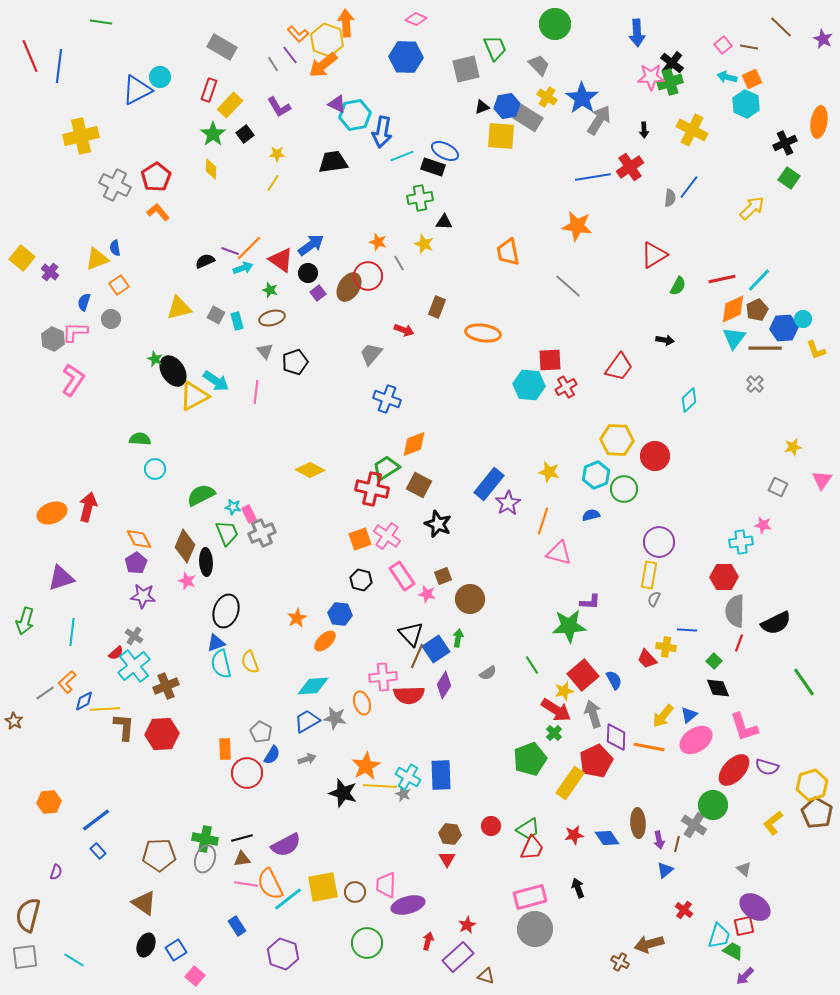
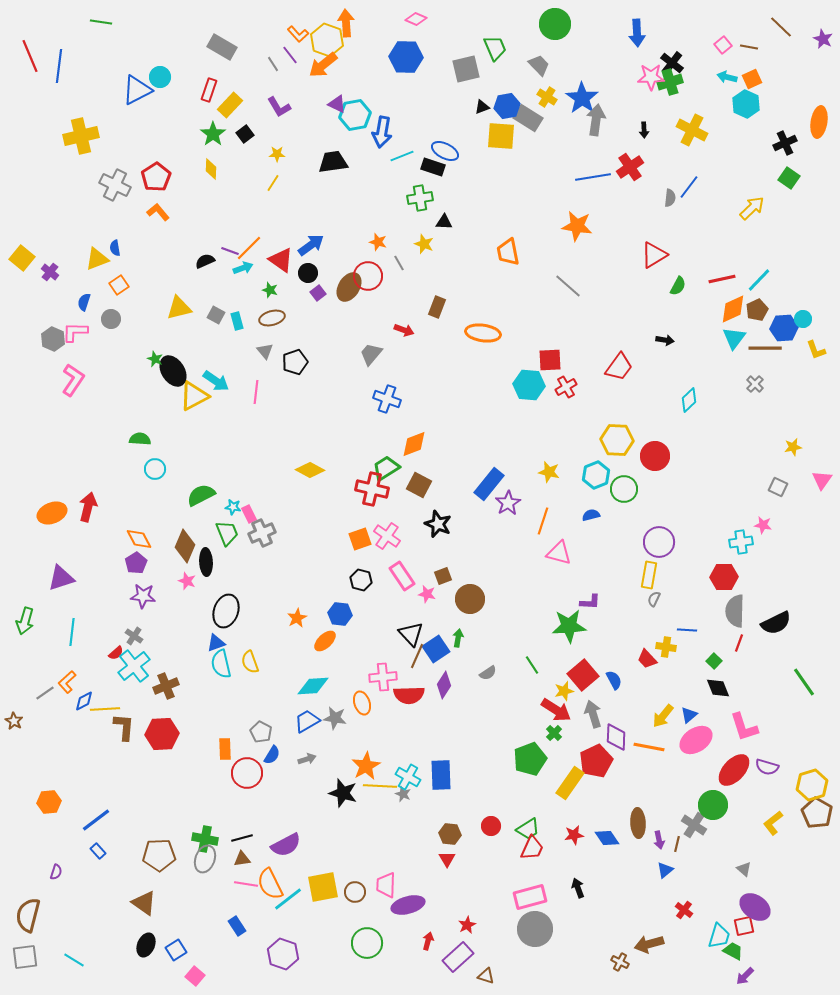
gray arrow at (599, 120): moved 3 px left; rotated 24 degrees counterclockwise
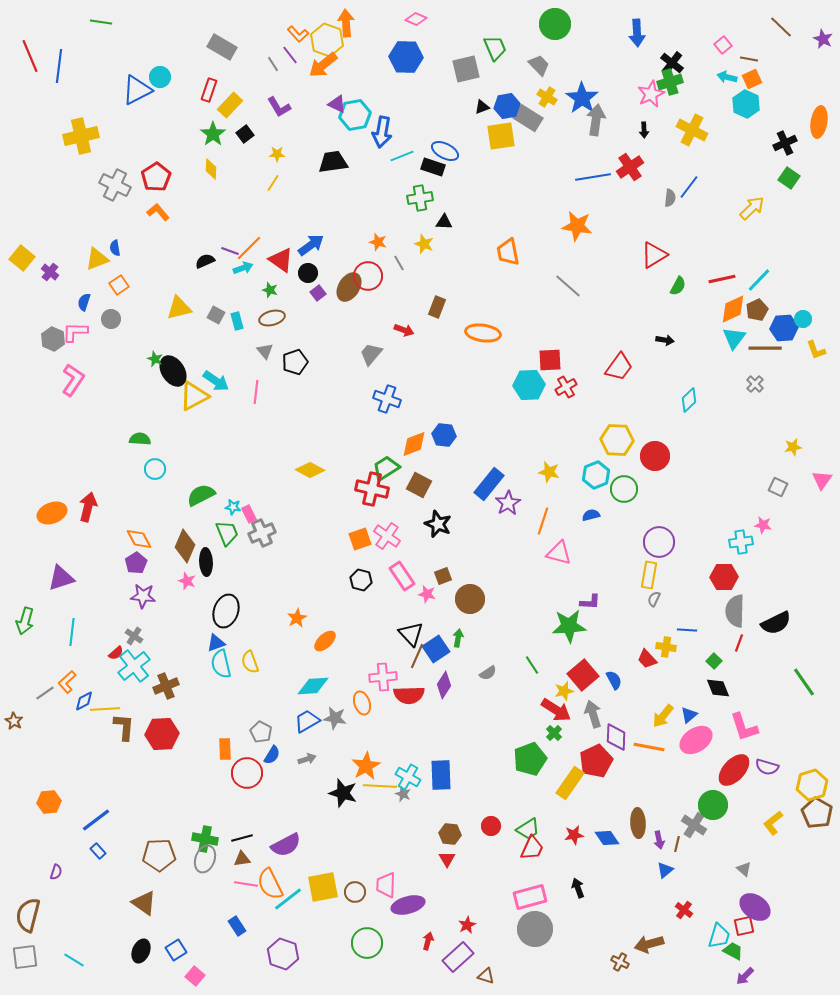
brown line at (749, 47): moved 12 px down
pink star at (651, 77): moved 17 px down; rotated 24 degrees counterclockwise
yellow square at (501, 136): rotated 12 degrees counterclockwise
cyan hexagon at (529, 385): rotated 8 degrees counterclockwise
blue hexagon at (340, 614): moved 104 px right, 179 px up
black ellipse at (146, 945): moved 5 px left, 6 px down
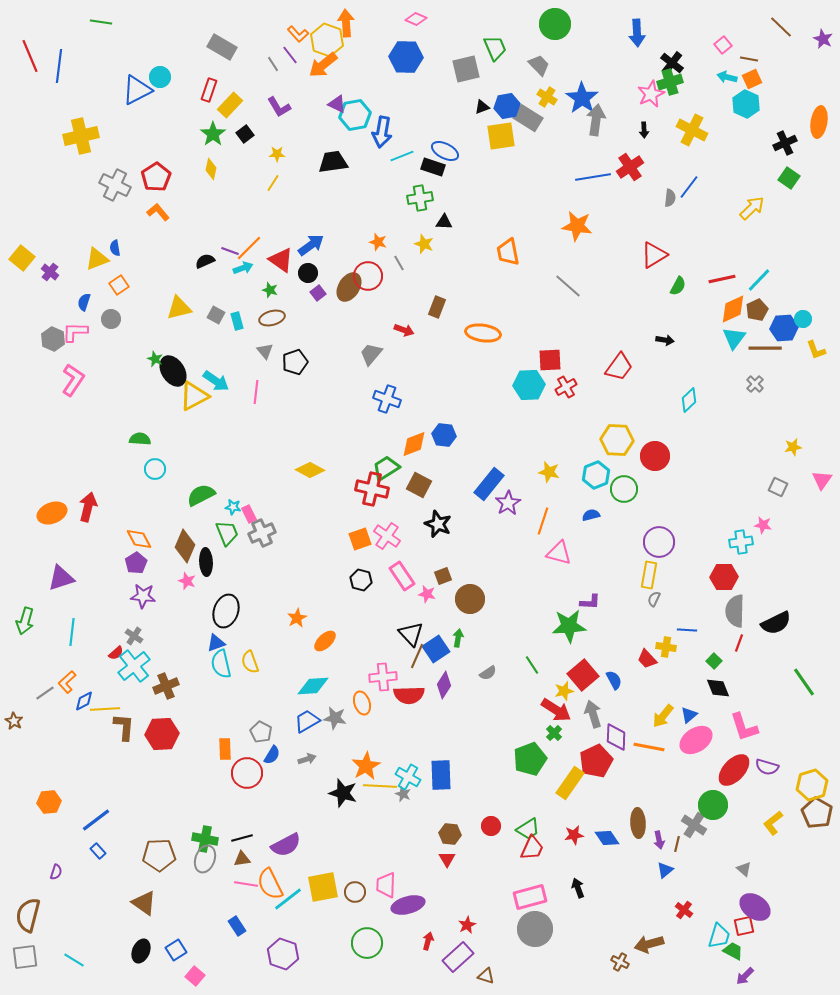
yellow diamond at (211, 169): rotated 10 degrees clockwise
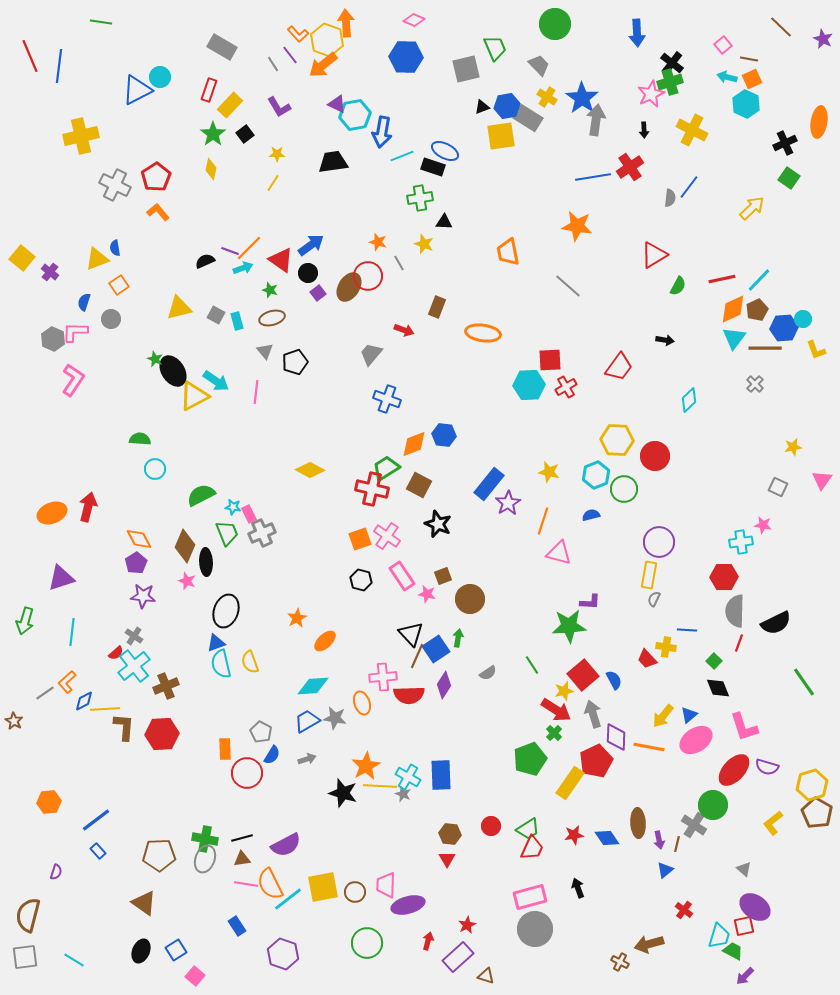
pink diamond at (416, 19): moved 2 px left, 1 px down
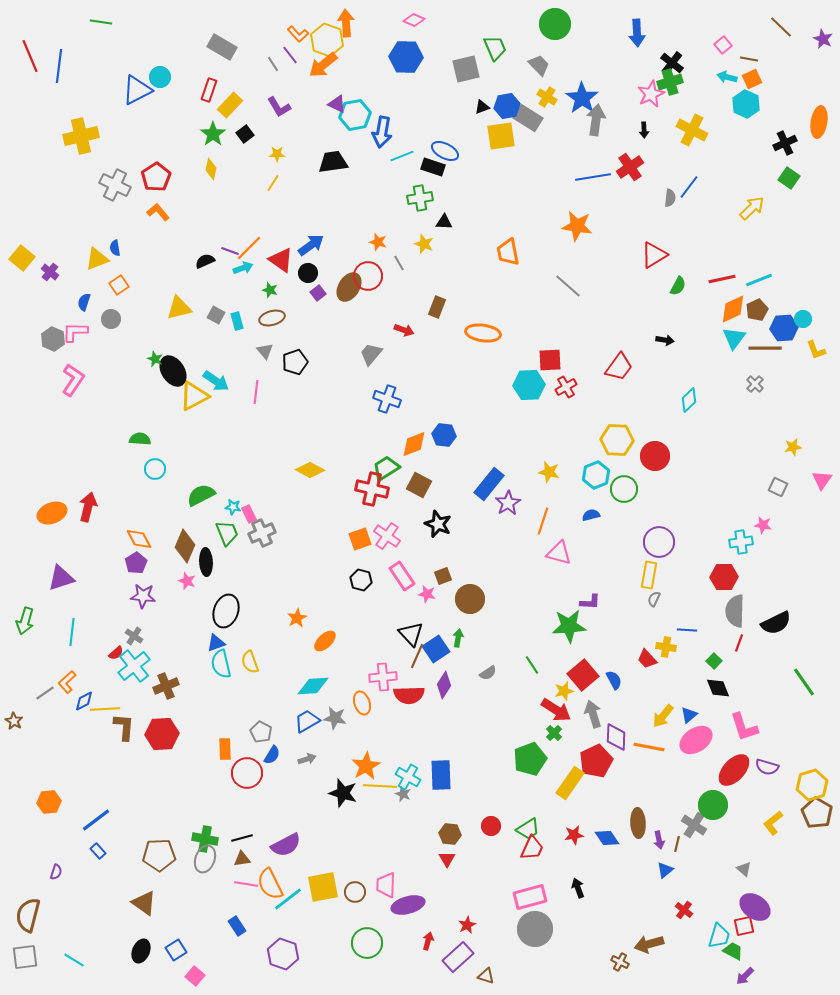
cyan line at (759, 280): rotated 24 degrees clockwise
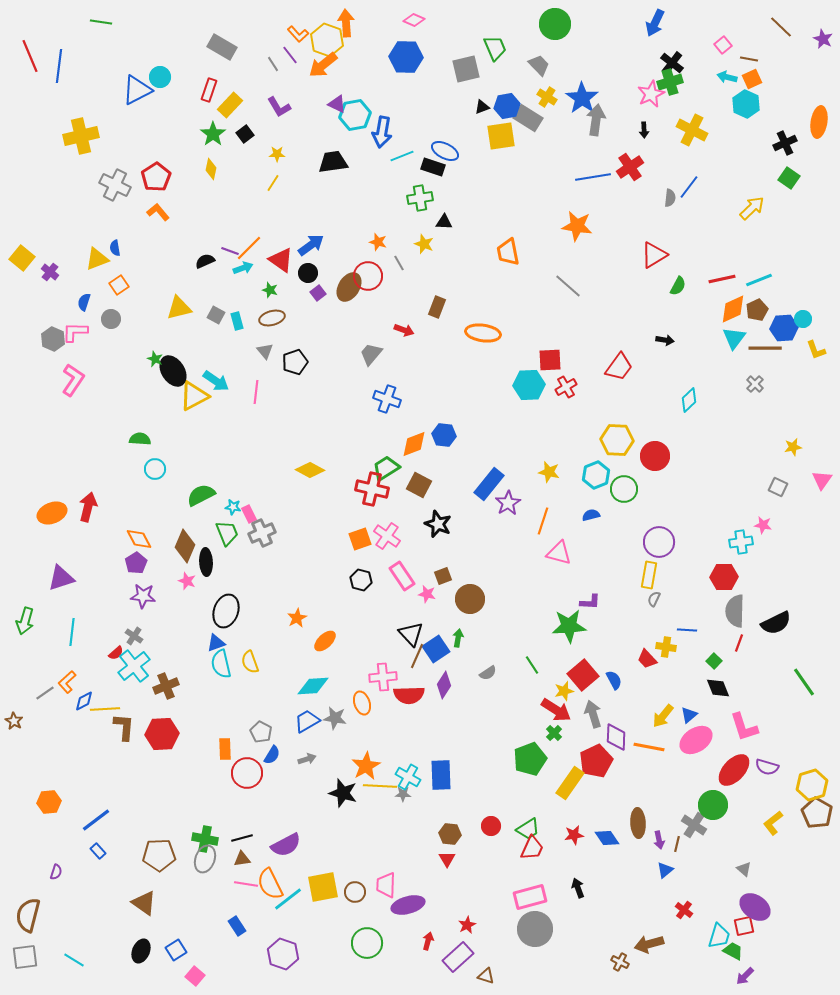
blue arrow at (637, 33): moved 18 px right, 10 px up; rotated 28 degrees clockwise
gray star at (403, 794): rotated 21 degrees counterclockwise
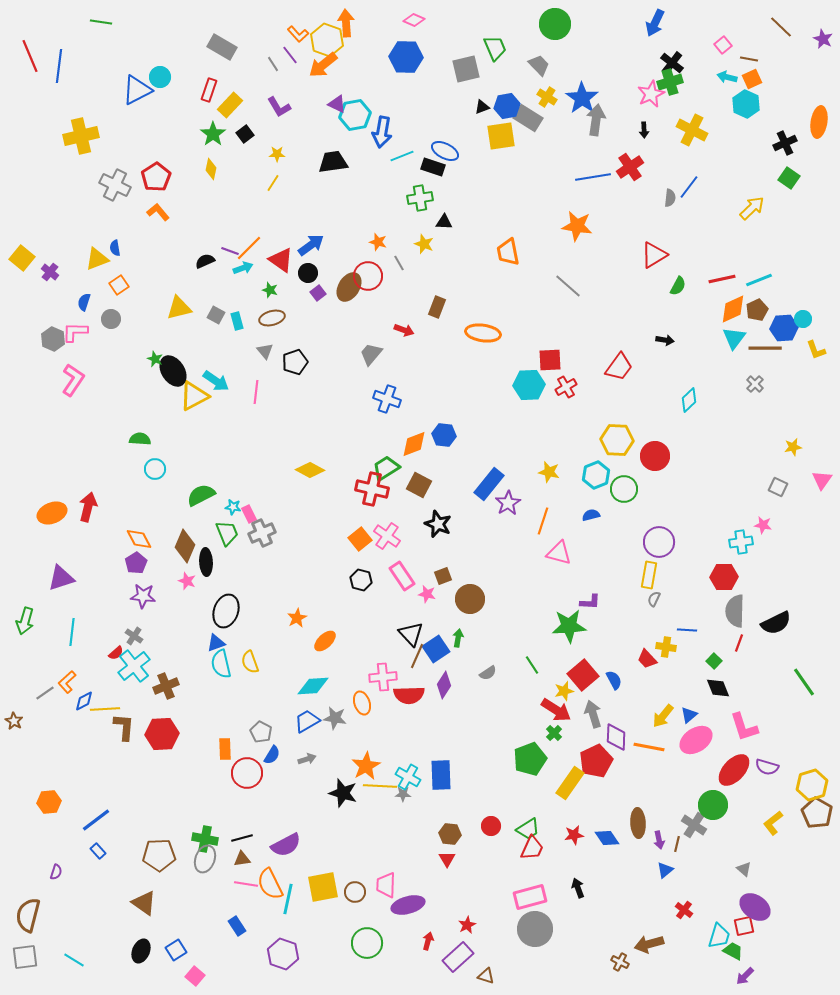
orange square at (360, 539): rotated 20 degrees counterclockwise
cyan line at (288, 899): rotated 40 degrees counterclockwise
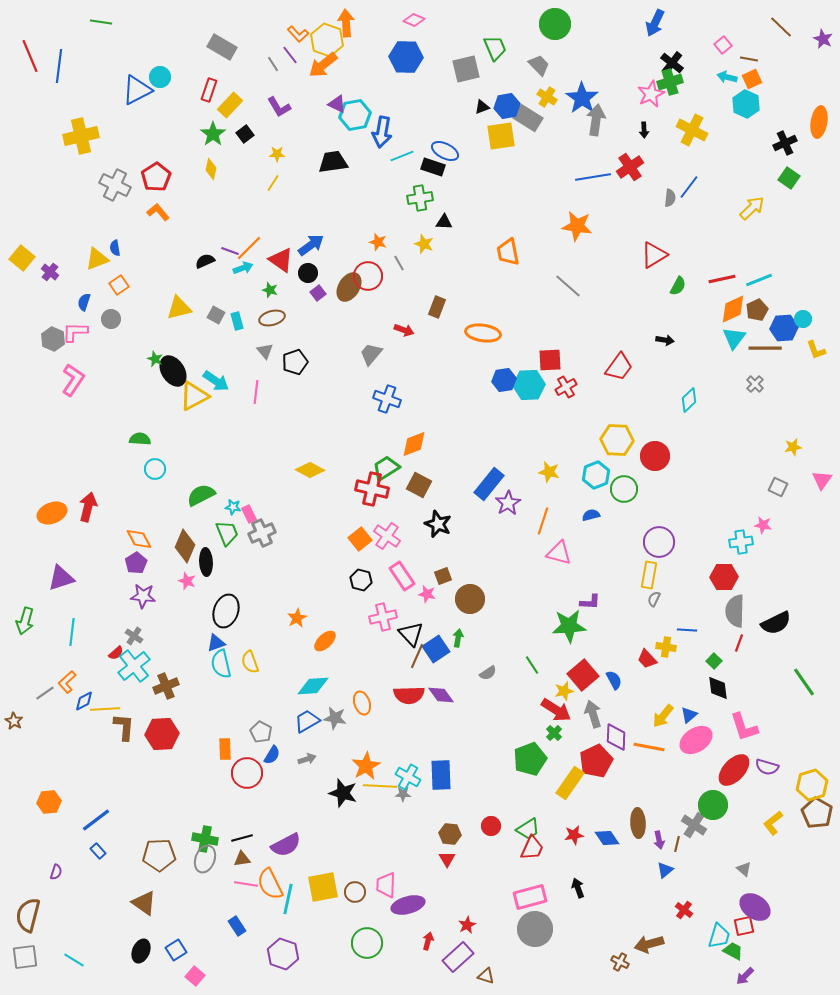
blue hexagon at (444, 435): moved 60 px right, 55 px up; rotated 15 degrees counterclockwise
pink cross at (383, 677): moved 60 px up; rotated 8 degrees counterclockwise
purple diamond at (444, 685): moved 3 px left, 10 px down; rotated 68 degrees counterclockwise
black diamond at (718, 688): rotated 15 degrees clockwise
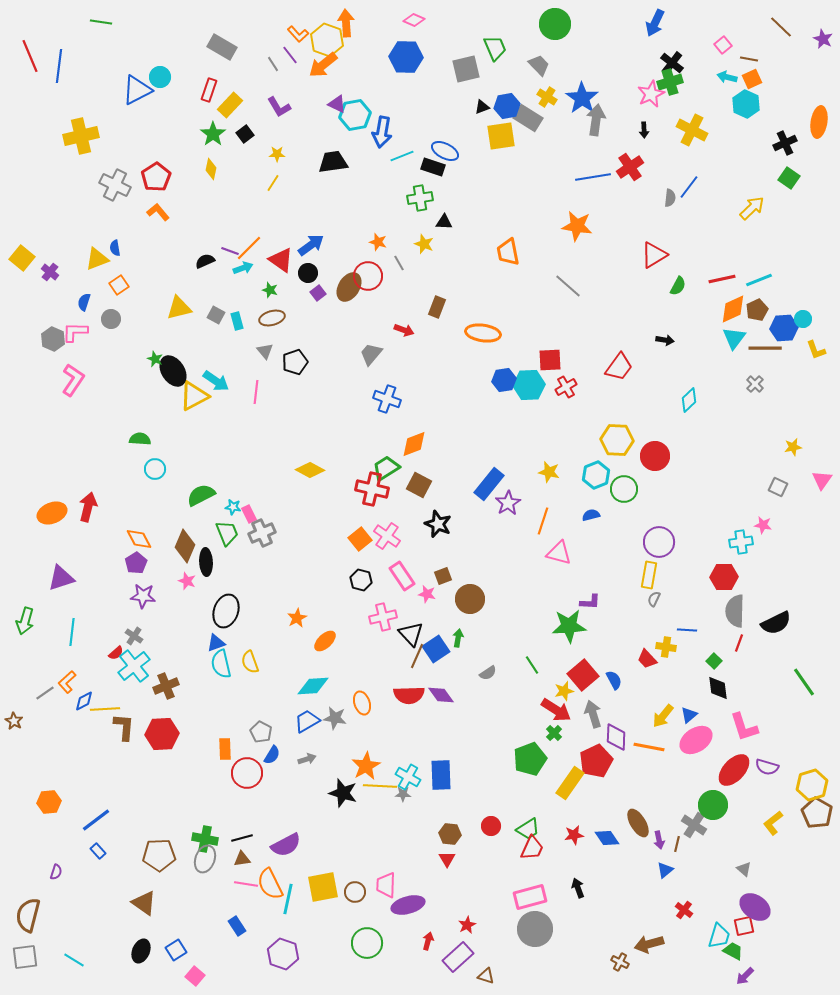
brown ellipse at (638, 823): rotated 28 degrees counterclockwise
